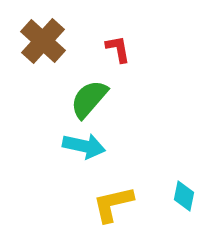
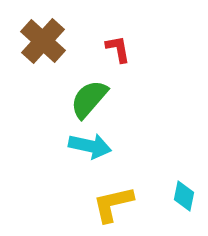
cyan arrow: moved 6 px right
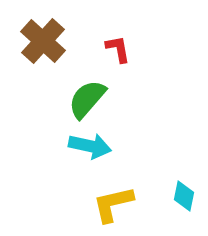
green semicircle: moved 2 px left
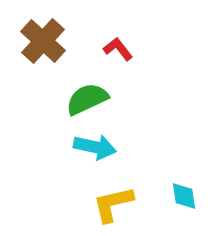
red L-shape: rotated 28 degrees counterclockwise
green semicircle: rotated 24 degrees clockwise
cyan arrow: moved 5 px right, 1 px down
cyan diamond: rotated 20 degrees counterclockwise
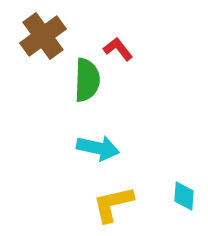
brown cross: moved 5 px up; rotated 12 degrees clockwise
green semicircle: moved 19 px up; rotated 117 degrees clockwise
cyan arrow: moved 3 px right, 1 px down
cyan diamond: rotated 12 degrees clockwise
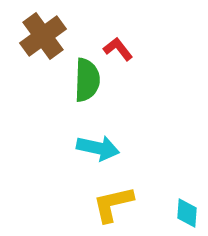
cyan diamond: moved 3 px right, 17 px down
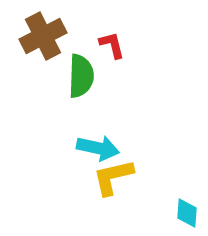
brown cross: rotated 9 degrees clockwise
red L-shape: moved 6 px left, 4 px up; rotated 24 degrees clockwise
green semicircle: moved 6 px left, 4 px up
yellow L-shape: moved 27 px up
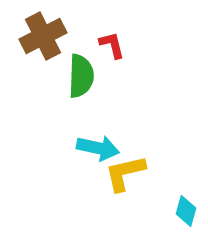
yellow L-shape: moved 12 px right, 4 px up
cyan diamond: moved 1 px left, 2 px up; rotated 12 degrees clockwise
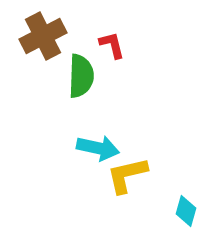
yellow L-shape: moved 2 px right, 2 px down
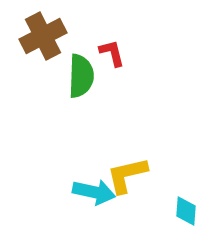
red L-shape: moved 8 px down
cyan arrow: moved 4 px left, 44 px down
cyan diamond: rotated 12 degrees counterclockwise
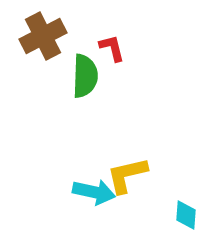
red L-shape: moved 5 px up
green semicircle: moved 4 px right
cyan diamond: moved 4 px down
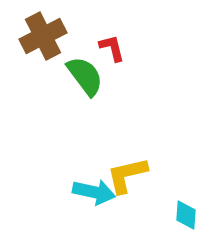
green semicircle: rotated 39 degrees counterclockwise
